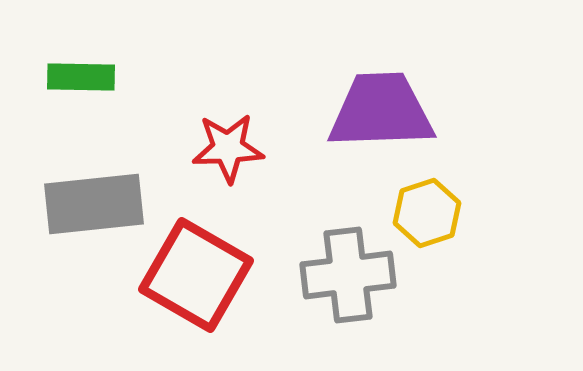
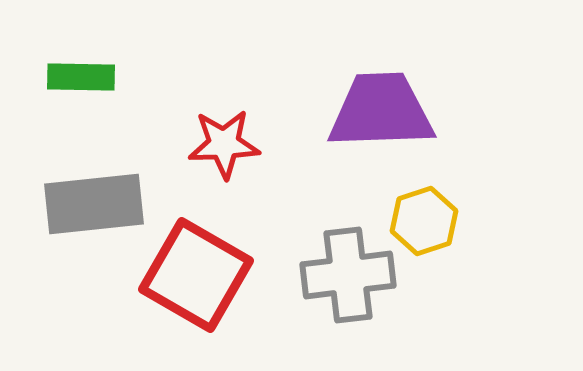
red star: moved 4 px left, 4 px up
yellow hexagon: moved 3 px left, 8 px down
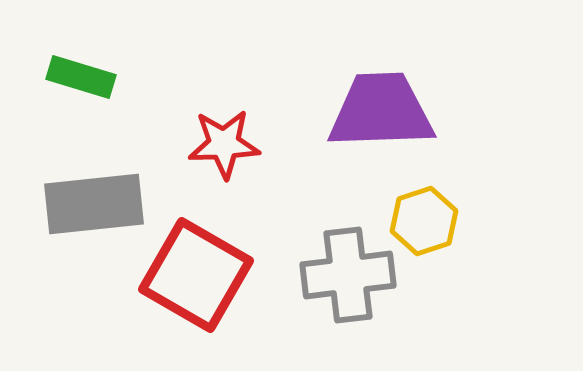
green rectangle: rotated 16 degrees clockwise
